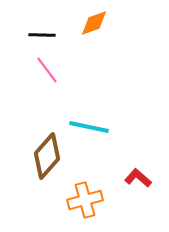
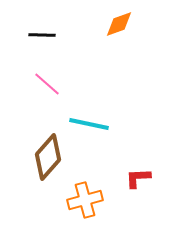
orange diamond: moved 25 px right, 1 px down
pink line: moved 14 px down; rotated 12 degrees counterclockwise
cyan line: moved 3 px up
brown diamond: moved 1 px right, 1 px down
red L-shape: rotated 44 degrees counterclockwise
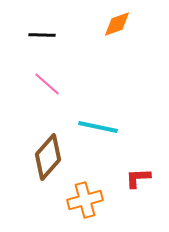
orange diamond: moved 2 px left
cyan line: moved 9 px right, 3 px down
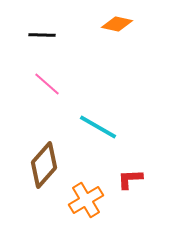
orange diamond: rotated 32 degrees clockwise
cyan line: rotated 18 degrees clockwise
brown diamond: moved 4 px left, 8 px down
red L-shape: moved 8 px left, 1 px down
orange cross: moved 1 px right; rotated 16 degrees counterclockwise
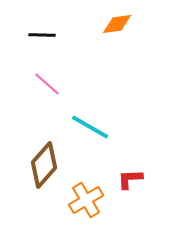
orange diamond: rotated 20 degrees counterclockwise
cyan line: moved 8 px left
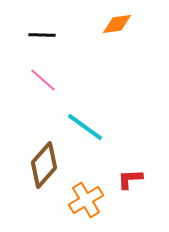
pink line: moved 4 px left, 4 px up
cyan line: moved 5 px left; rotated 6 degrees clockwise
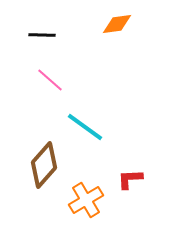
pink line: moved 7 px right
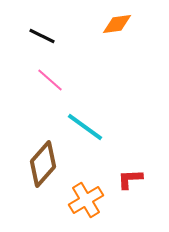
black line: moved 1 px down; rotated 24 degrees clockwise
brown diamond: moved 1 px left, 1 px up
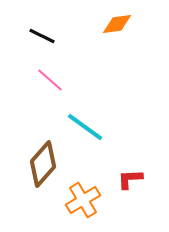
orange cross: moved 3 px left
